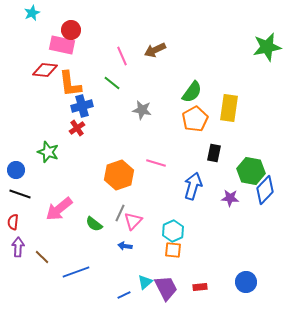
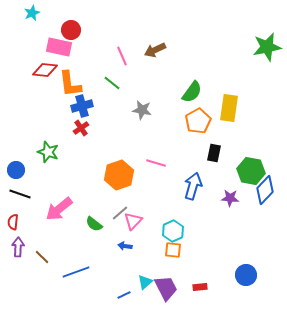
pink rectangle at (62, 45): moved 3 px left, 2 px down
orange pentagon at (195, 119): moved 3 px right, 2 px down
red cross at (77, 128): moved 4 px right
gray line at (120, 213): rotated 24 degrees clockwise
blue circle at (246, 282): moved 7 px up
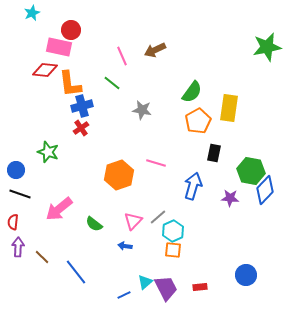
gray line at (120, 213): moved 38 px right, 4 px down
blue line at (76, 272): rotated 72 degrees clockwise
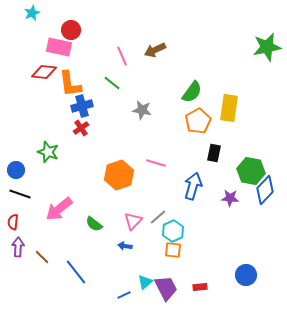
red diamond at (45, 70): moved 1 px left, 2 px down
